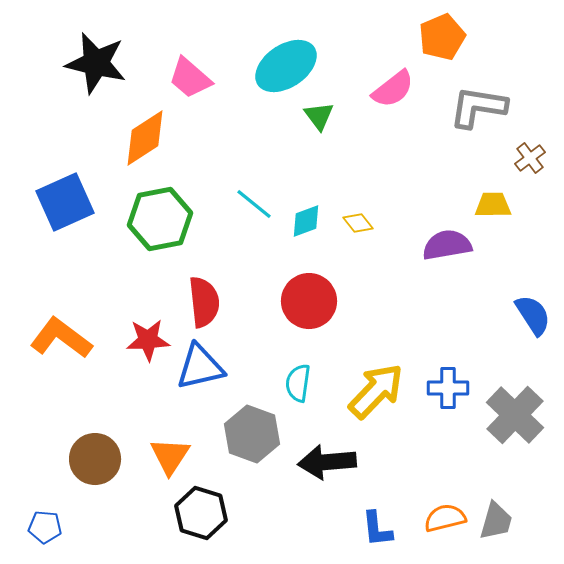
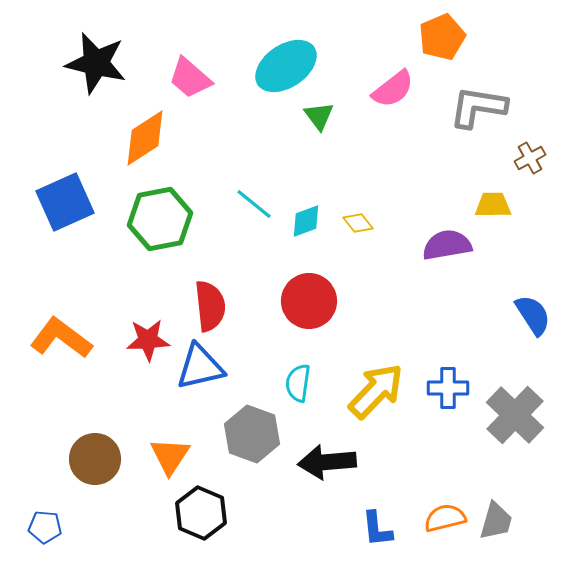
brown cross: rotated 8 degrees clockwise
red semicircle: moved 6 px right, 4 px down
black hexagon: rotated 6 degrees clockwise
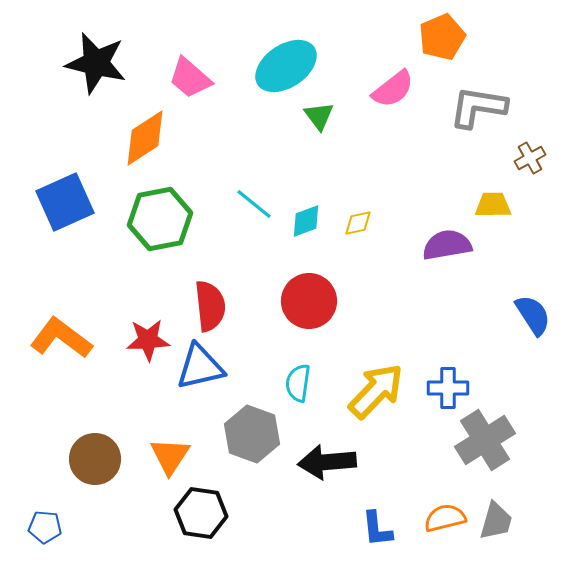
yellow diamond: rotated 64 degrees counterclockwise
gray cross: moved 30 px left, 25 px down; rotated 14 degrees clockwise
black hexagon: rotated 15 degrees counterclockwise
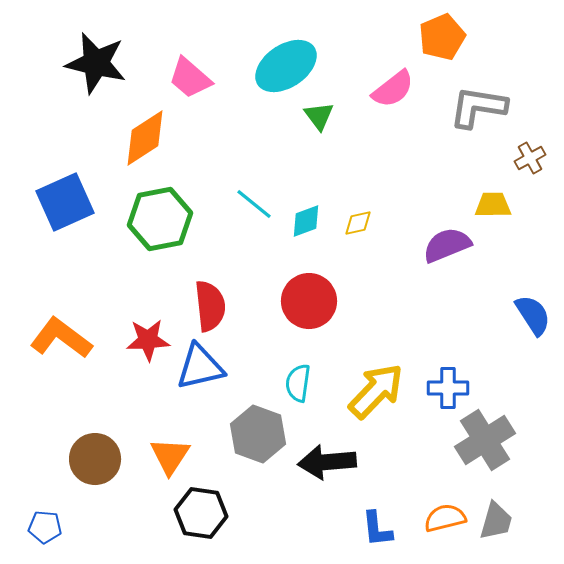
purple semicircle: rotated 12 degrees counterclockwise
gray hexagon: moved 6 px right
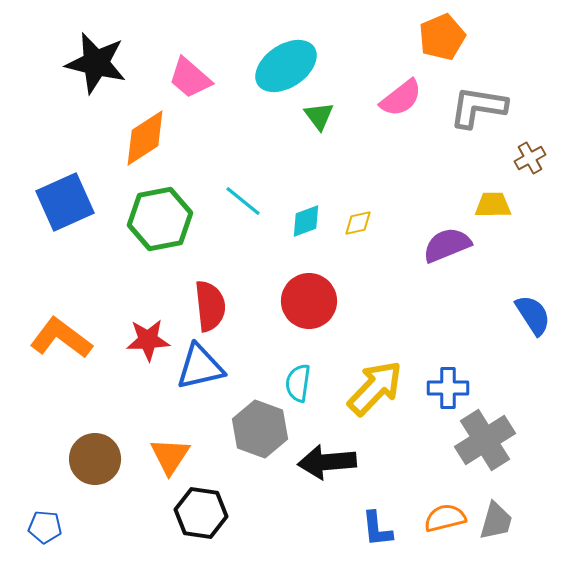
pink semicircle: moved 8 px right, 9 px down
cyan line: moved 11 px left, 3 px up
yellow arrow: moved 1 px left, 3 px up
gray hexagon: moved 2 px right, 5 px up
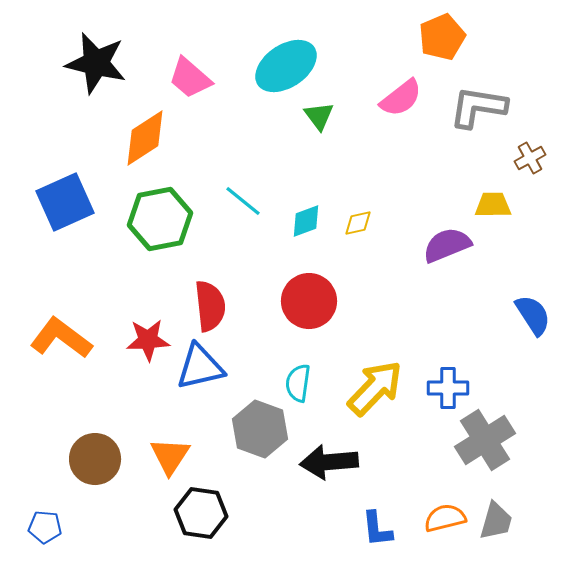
black arrow: moved 2 px right
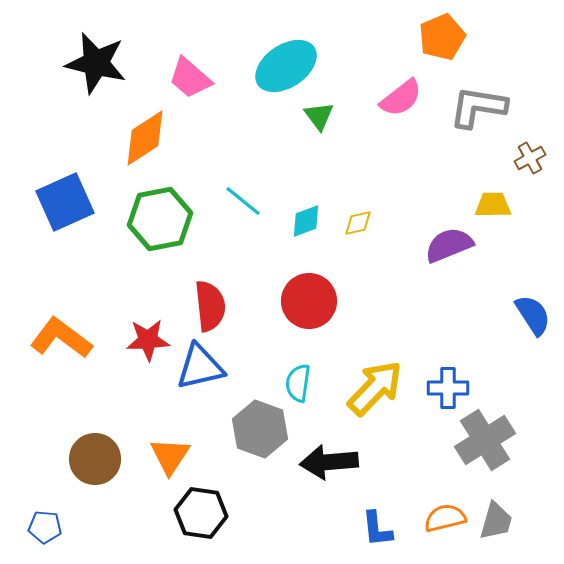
purple semicircle: moved 2 px right
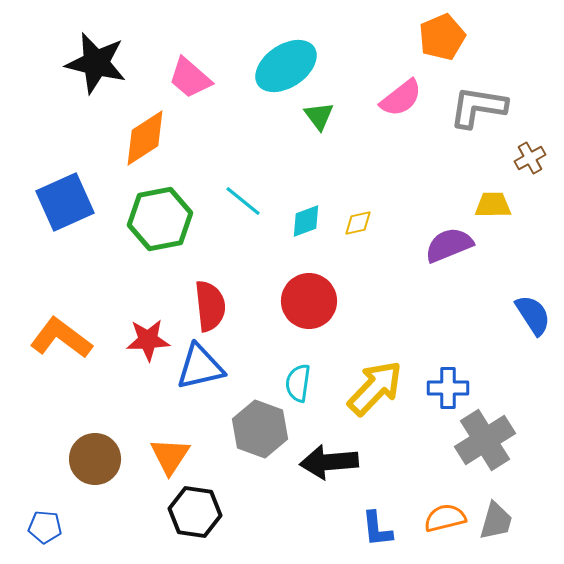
black hexagon: moved 6 px left, 1 px up
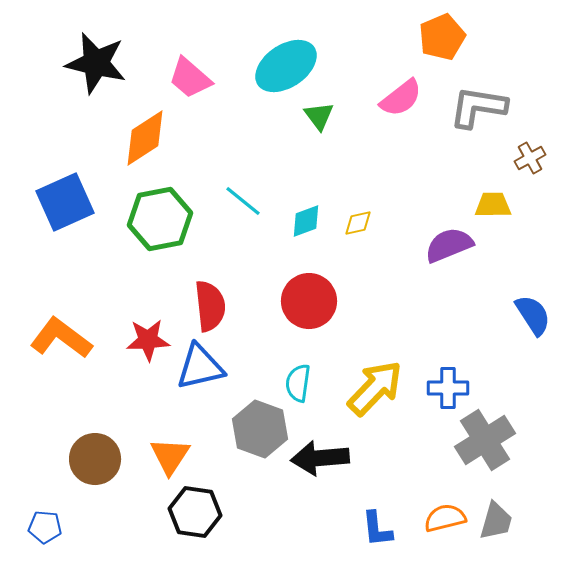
black arrow: moved 9 px left, 4 px up
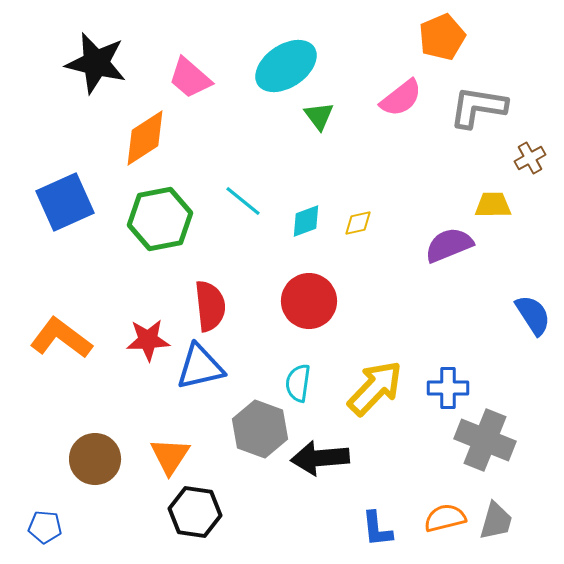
gray cross: rotated 36 degrees counterclockwise
